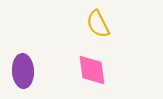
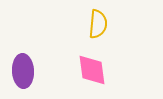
yellow semicircle: rotated 148 degrees counterclockwise
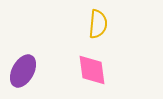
purple ellipse: rotated 32 degrees clockwise
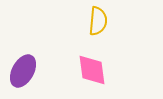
yellow semicircle: moved 3 px up
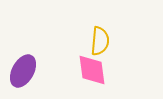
yellow semicircle: moved 2 px right, 20 px down
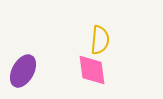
yellow semicircle: moved 1 px up
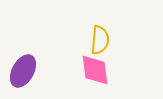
pink diamond: moved 3 px right
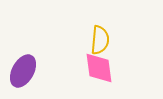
pink diamond: moved 4 px right, 2 px up
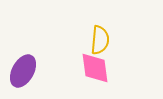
pink diamond: moved 4 px left
